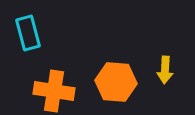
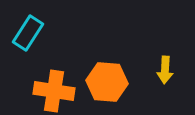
cyan rectangle: rotated 48 degrees clockwise
orange hexagon: moved 9 px left
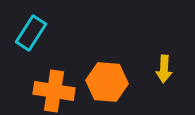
cyan rectangle: moved 3 px right
yellow arrow: moved 1 px left, 1 px up
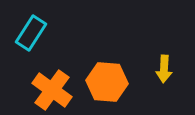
orange cross: moved 2 px left, 1 px up; rotated 27 degrees clockwise
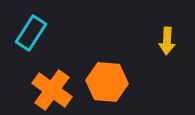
yellow arrow: moved 3 px right, 28 px up
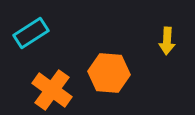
cyan rectangle: rotated 24 degrees clockwise
orange hexagon: moved 2 px right, 9 px up
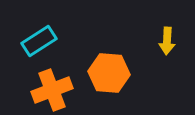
cyan rectangle: moved 8 px right, 8 px down
orange cross: rotated 33 degrees clockwise
